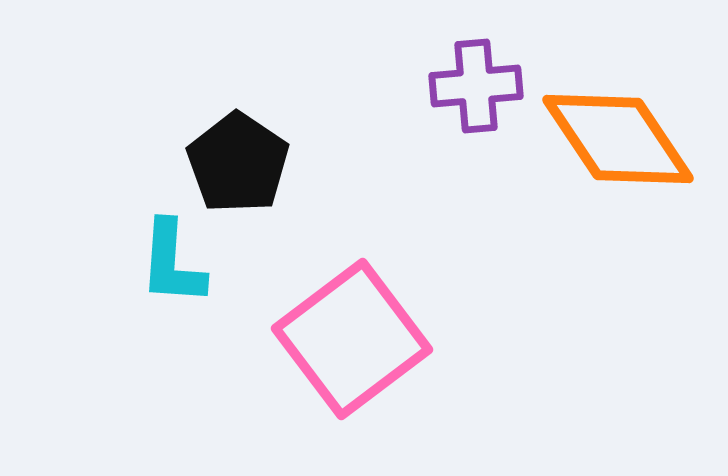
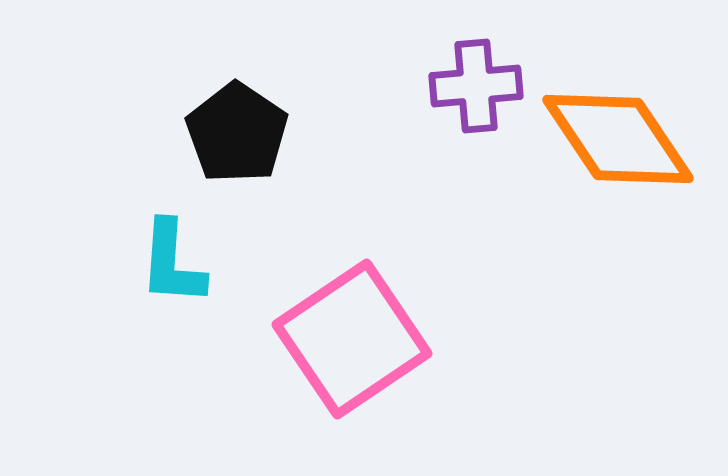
black pentagon: moved 1 px left, 30 px up
pink square: rotated 3 degrees clockwise
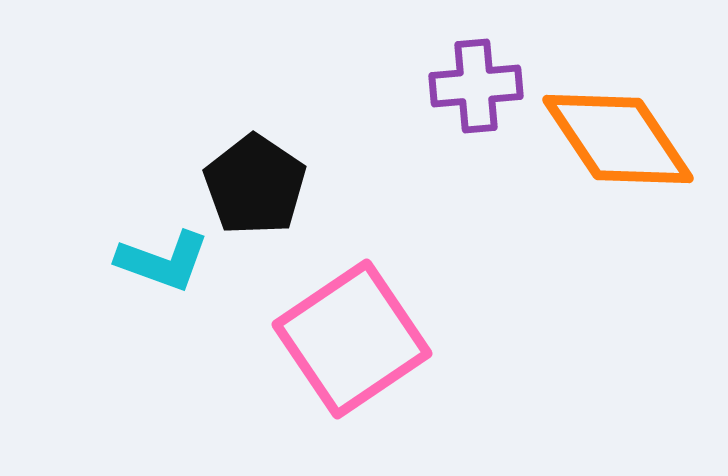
black pentagon: moved 18 px right, 52 px down
cyan L-shape: moved 9 px left, 2 px up; rotated 74 degrees counterclockwise
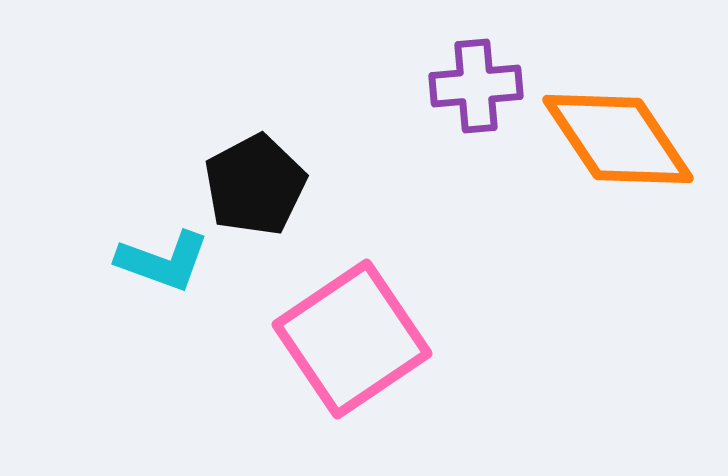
black pentagon: rotated 10 degrees clockwise
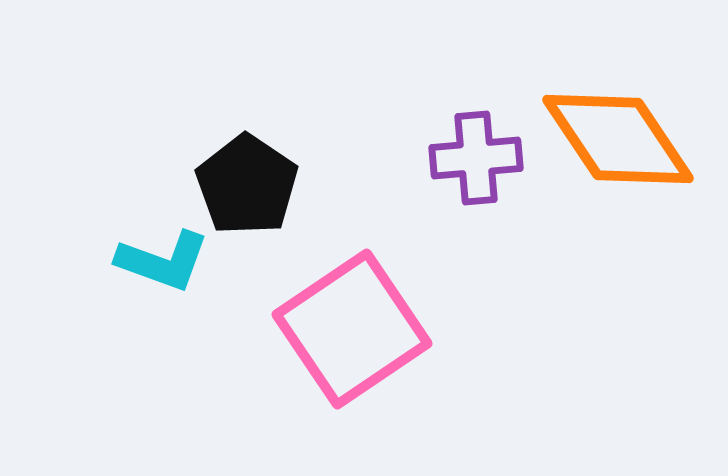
purple cross: moved 72 px down
black pentagon: moved 8 px left; rotated 10 degrees counterclockwise
pink square: moved 10 px up
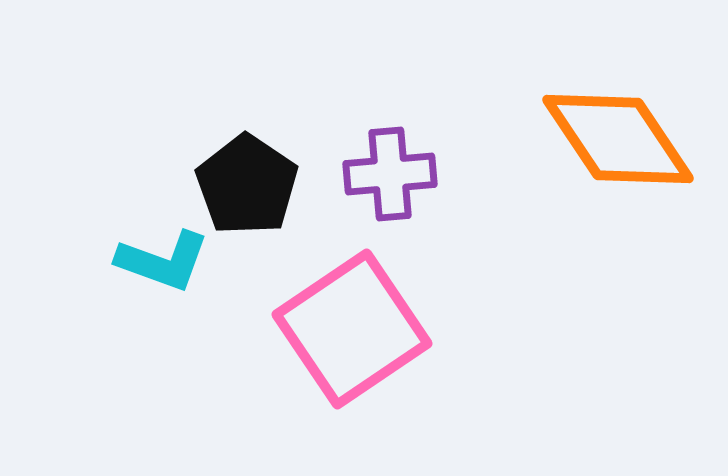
purple cross: moved 86 px left, 16 px down
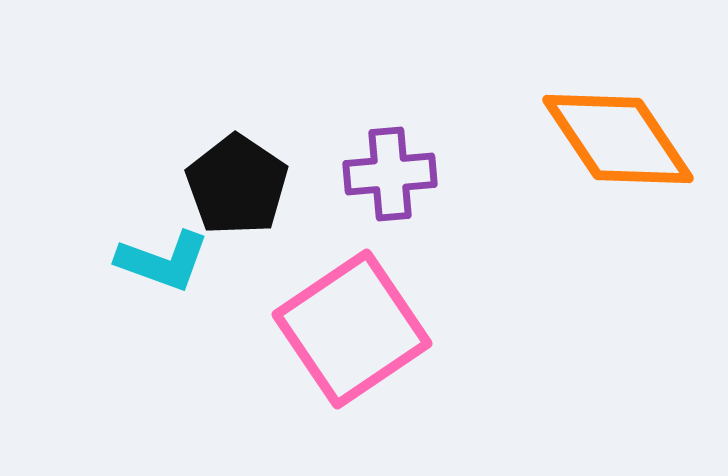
black pentagon: moved 10 px left
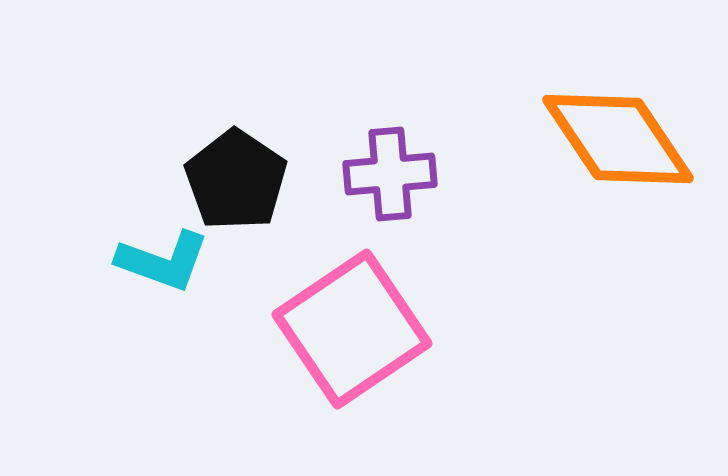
black pentagon: moved 1 px left, 5 px up
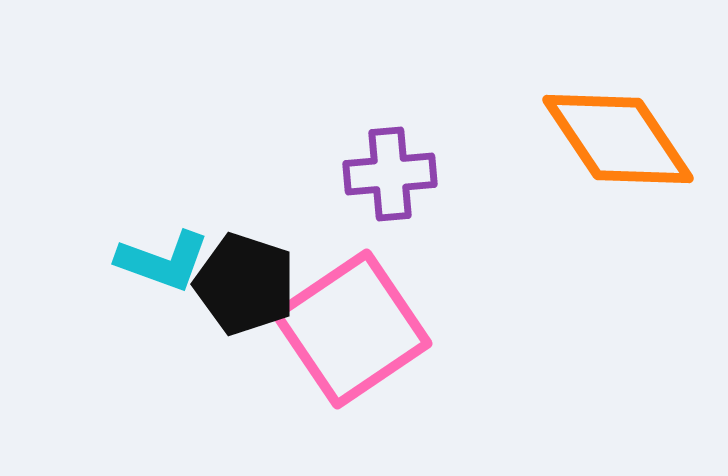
black pentagon: moved 9 px right, 104 px down; rotated 16 degrees counterclockwise
